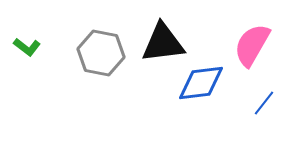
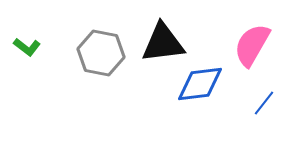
blue diamond: moved 1 px left, 1 px down
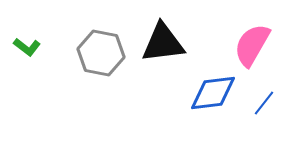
blue diamond: moved 13 px right, 9 px down
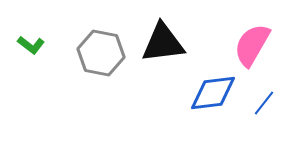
green L-shape: moved 4 px right, 2 px up
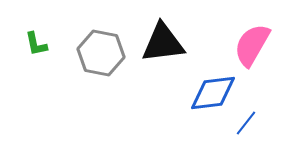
green L-shape: moved 5 px right, 1 px up; rotated 40 degrees clockwise
blue line: moved 18 px left, 20 px down
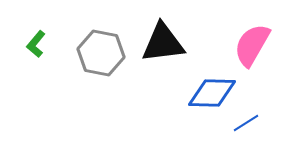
green L-shape: rotated 52 degrees clockwise
blue diamond: moved 1 px left; rotated 9 degrees clockwise
blue line: rotated 20 degrees clockwise
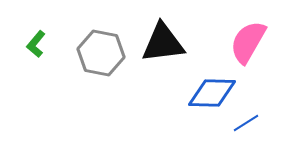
pink semicircle: moved 4 px left, 3 px up
